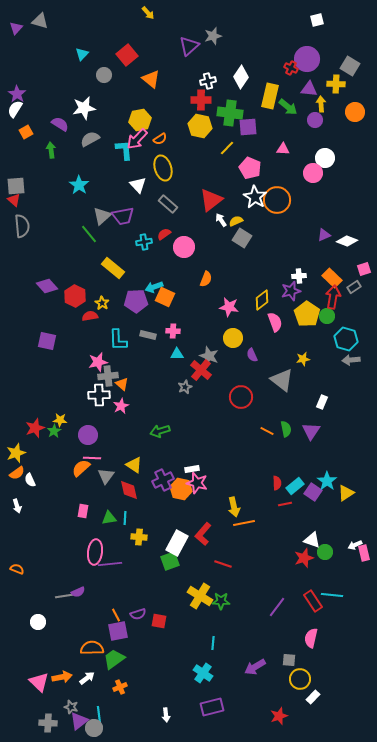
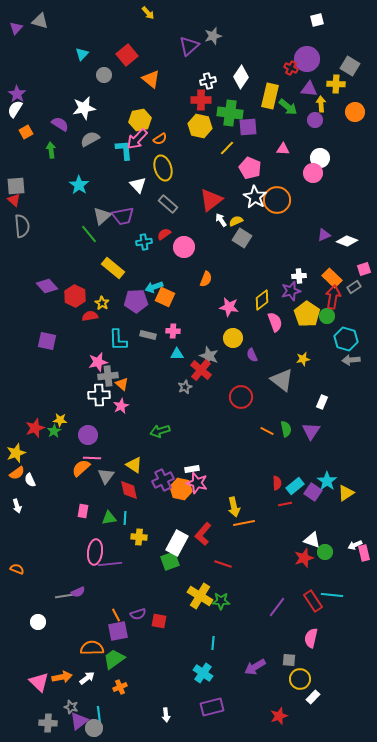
white circle at (325, 158): moved 5 px left
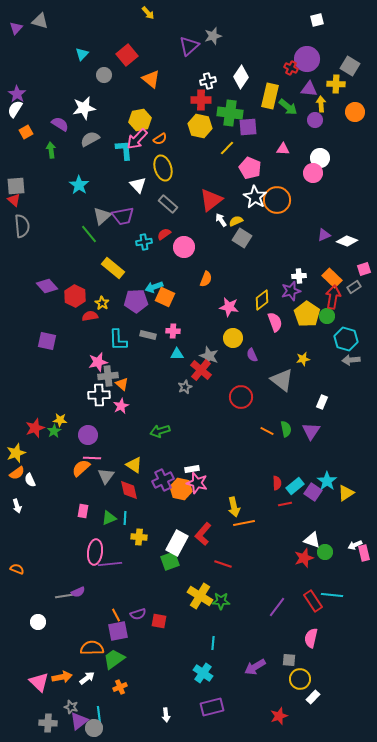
green triangle at (109, 518): rotated 14 degrees counterclockwise
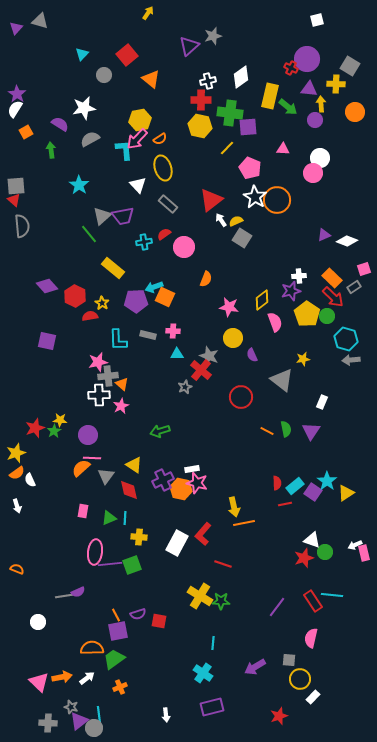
yellow arrow at (148, 13): rotated 104 degrees counterclockwise
white diamond at (241, 77): rotated 20 degrees clockwise
red arrow at (333, 297): rotated 125 degrees clockwise
green square at (170, 561): moved 38 px left, 4 px down
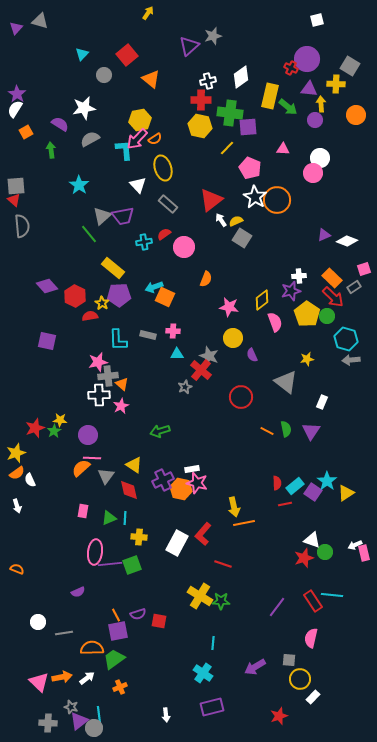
orange circle at (355, 112): moved 1 px right, 3 px down
orange semicircle at (160, 139): moved 5 px left
purple pentagon at (136, 301): moved 17 px left, 6 px up
yellow star at (303, 359): moved 4 px right
gray triangle at (282, 380): moved 4 px right, 2 px down
gray line at (64, 596): moved 37 px down
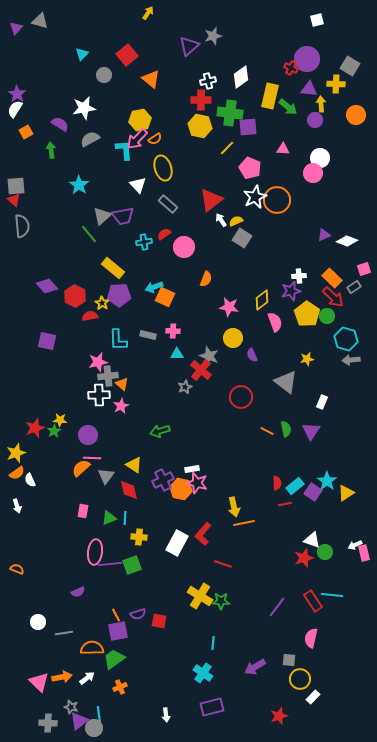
white star at (255, 197): rotated 15 degrees clockwise
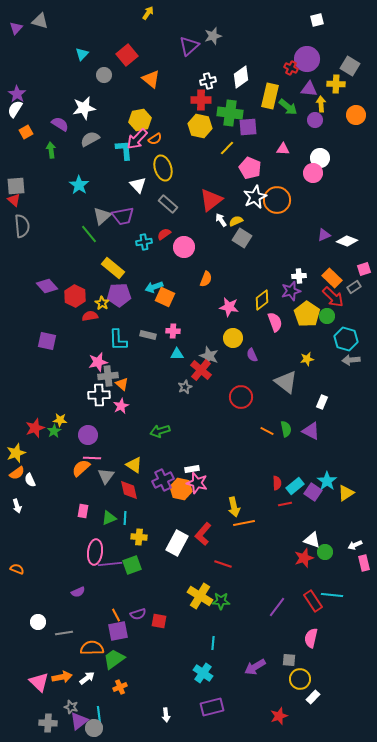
purple triangle at (311, 431): rotated 36 degrees counterclockwise
pink rectangle at (364, 553): moved 10 px down
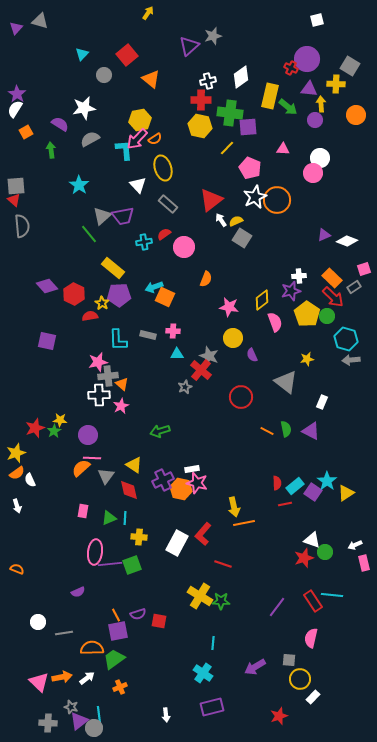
red hexagon at (75, 296): moved 1 px left, 2 px up
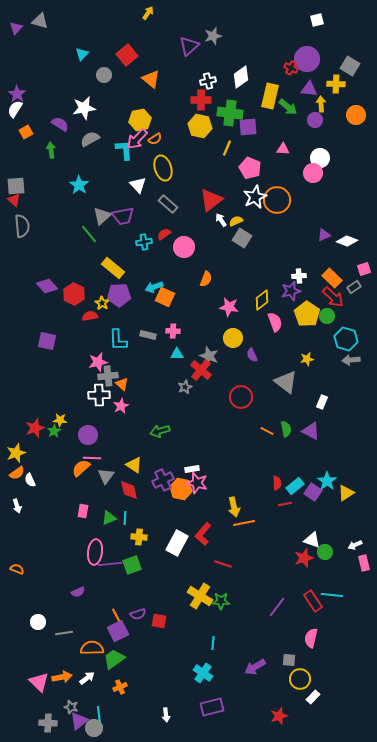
yellow line at (227, 148): rotated 21 degrees counterclockwise
purple square at (118, 631): rotated 15 degrees counterclockwise
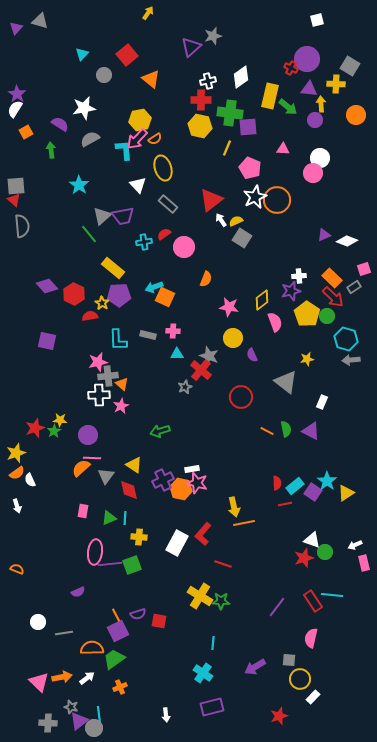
purple triangle at (189, 46): moved 2 px right, 1 px down
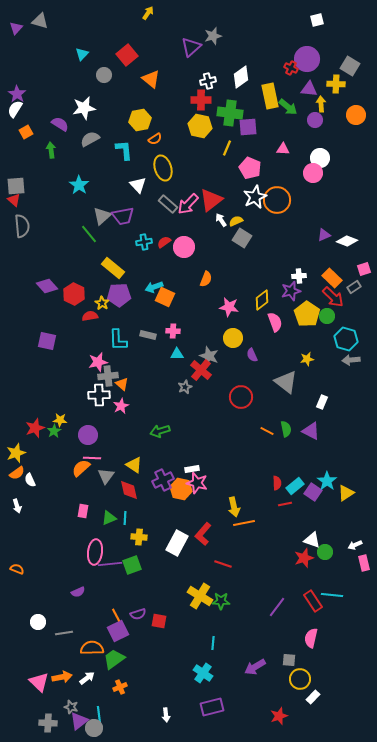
yellow rectangle at (270, 96): rotated 25 degrees counterclockwise
pink arrow at (137, 139): moved 51 px right, 65 px down
red semicircle at (164, 234): moved 8 px down
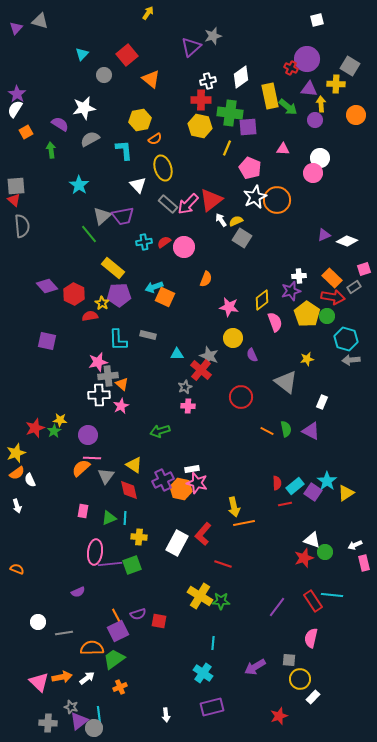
red arrow at (333, 297): rotated 35 degrees counterclockwise
pink cross at (173, 331): moved 15 px right, 75 px down
